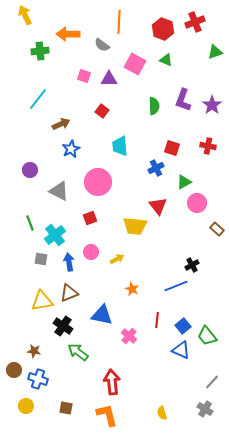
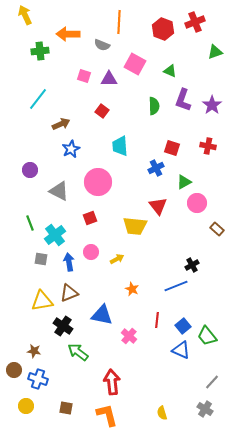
gray semicircle at (102, 45): rotated 14 degrees counterclockwise
green triangle at (166, 60): moved 4 px right, 11 px down
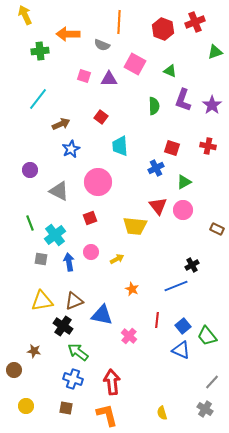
red square at (102, 111): moved 1 px left, 6 px down
pink circle at (197, 203): moved 14 px left, 7 px down
brown rectangle at (217, 229): rotated 16 degrees counterclockwise
brown triangle at (69, 293): moved 5 px right, 8 px down
blue cross at (38, 379): moved 35 px right
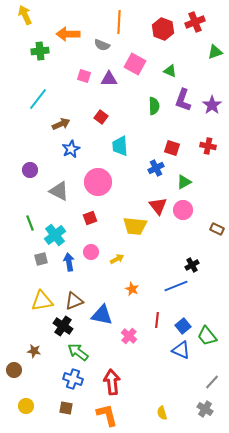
gray square at (41, 259): rotated 24 degrees counterclockwise
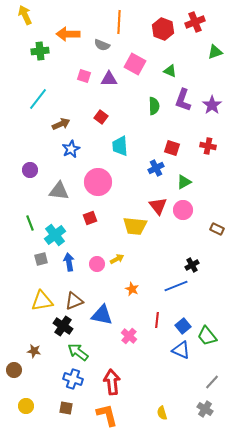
gray triangle at (59, 191): rotated 20 degrees counterclockwise
pink circle at (91, 252): moved 6 px right, 12 px down
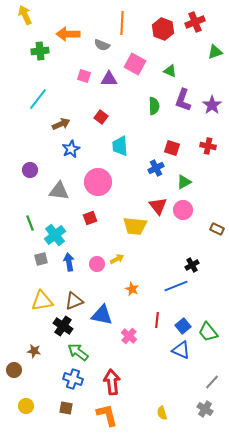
orange line at (119, 22): moved 3 px right, 1 px down
green trapezoid at (207, 336): moved 1 px right, 4 px up
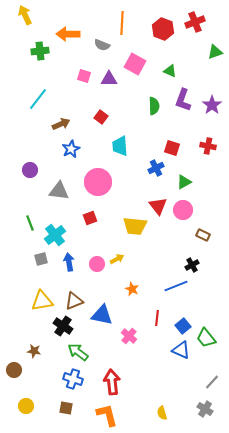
brown rectangle at (217, 229): moved 14 px left, 6 px down
red line at (157, 320): moved 2 px up
green trapezoid at (208, 332): moved 2 px left, 6 px down
